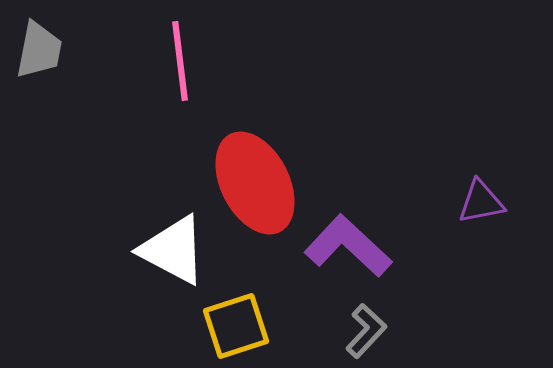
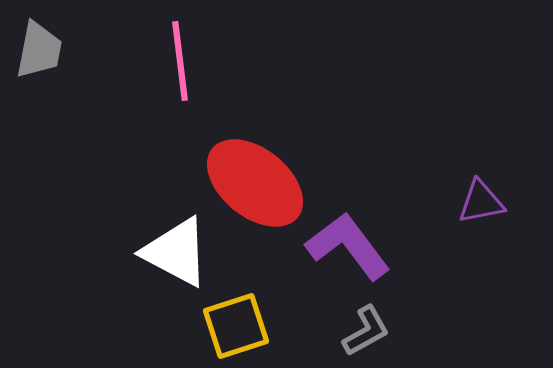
red ellipse: rotated 24 degrees counterclockwise
purple L-shape: rotated 10 degrees clockwise
white triangle: moved 3 px right, 2 px down
gray L-shape: rotated 18 degrees clockwise
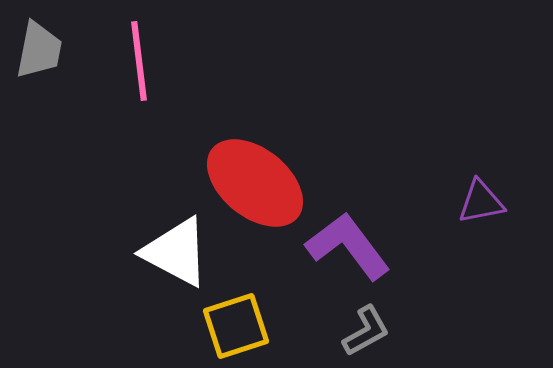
pink line: moved 41 px left
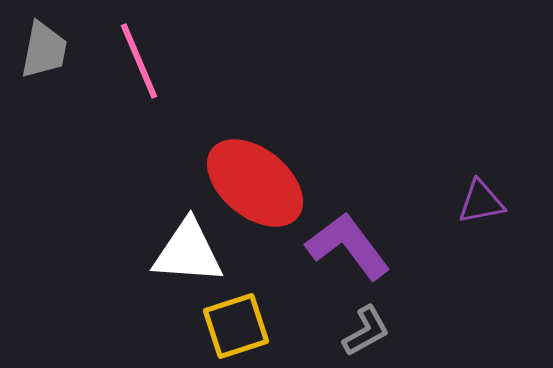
gray trapezoid: moved 5 px right
pink line: rotated 16 degrees counterclockwise
white triangle: moved 12 px right; rotated 24 degrees counterclockwise
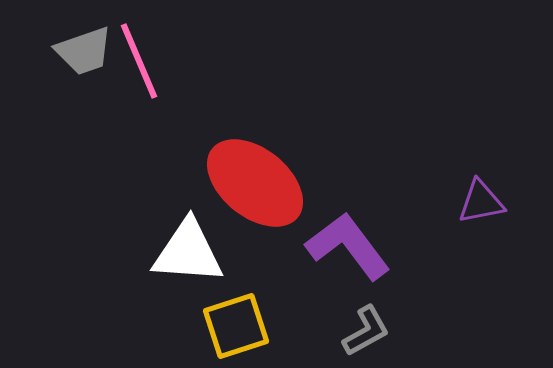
gray trapezoid: moved 40 px right, 1 px down; rotated 60 degrees clockwise
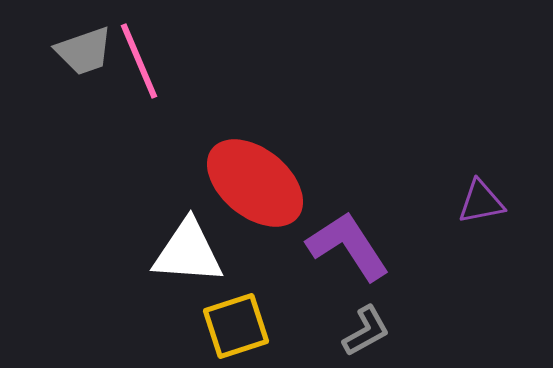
purple L-shape: rotated 4 degrees clockwise
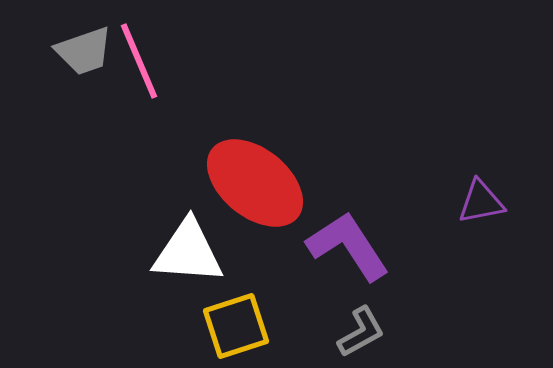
gray L-shape: moved 5 px left, 1 px down
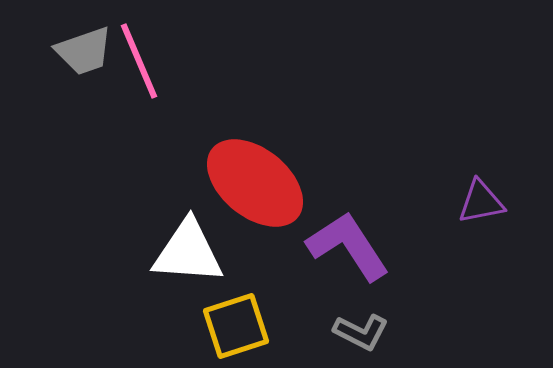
gray L-shape: rotated 56 degrees clockwise
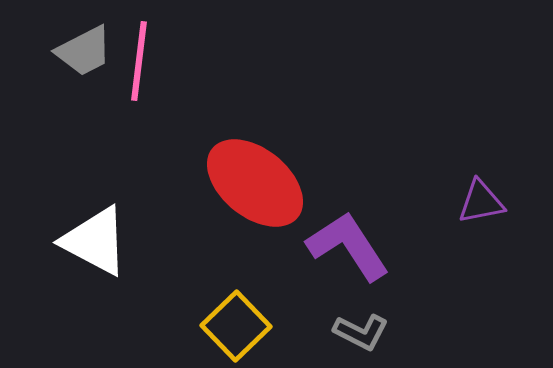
gray trapezoid: rotated 8 degrees counterclockwise
pink line: rotated 30 degrees clockwise
white triangle: moved 93 px left, 11 px up; rotated 24 degrees clockwise
yellow square: rotated 26 degrees counterclockwise
